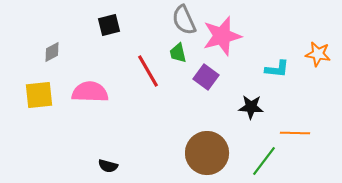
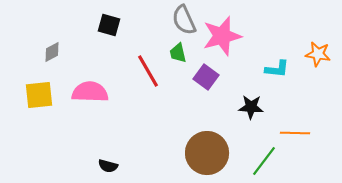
black square: rotated 30 degrees clockwise
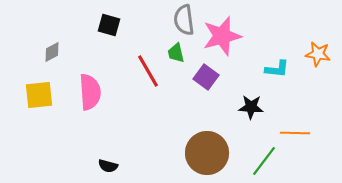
gray semicircle: rotated 16 degrees clockwise
green trapezoid: moved 2 px left
pink semicircle: rotated 84 degrees clockwise
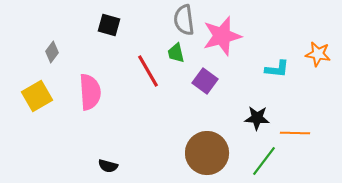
gray diamond: rotated 25 degrees counterclockwise
purple square: moved 1 px left, 4 px down
yellow square: moved 2 px left, 1 px down; rotated 24 degrees counterclockwise
black star: moved 6 px right, 11 px down
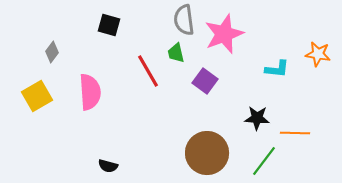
pink star: moved 2 px right, 2 px up; rotated 6 degrees counterclockwise
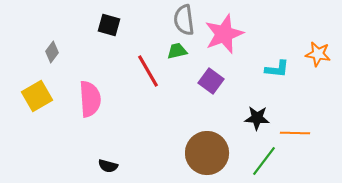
green trapezoid: moved 1 px right, 2 px up; rotated 90 degrees clockwise
purple square: moved 6 px right
pink semicircle: moved 7 px down
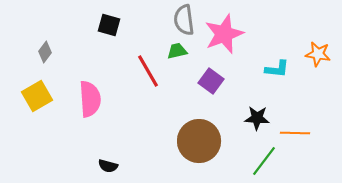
gray diamond: moved 7 px left
brown circle: moved 8 px left, 12 px up
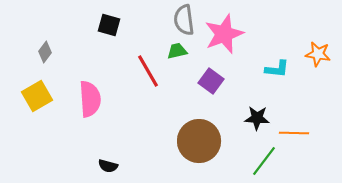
orange line: moved 1 px left
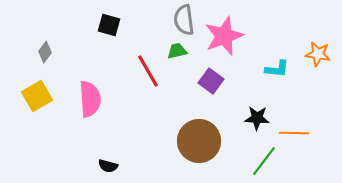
pink star: moved 2 px down
